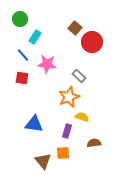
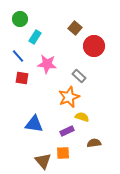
red circle: moved 2 px right, 4 px down
blue line: moved 5 px left, 1 px down
purple rectangle: rotated 48 degrees clockwise
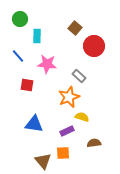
cyan rectangle: moved 2 px right, 1 px up; rotated 32 degrees counterclockwise
red square: moved 5 px right, 7 px down
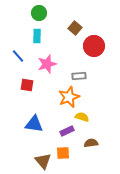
green circle: moved 19 px right, 6 px up
pink star: rotated 24 degrees counterclockwise
gray rectangle: rotated 48 degrees counterclockwise
brown semicircle: moved 3 px left
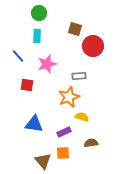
brown square: moved 1 px down; rotated 24 degrees counterclockwise
red circle: moved 1 px left
purple rectangle: moved 3 px left, 1 px down
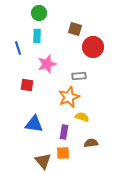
red circle: moved 1 px down
blue line: moved 8 px up; rotated 24 degrees clockwise
purple rectangle: rotated 56 degrees counterclockwise
